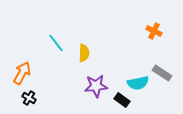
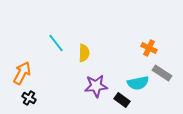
orange cross: moved 5 px left, 17 px down
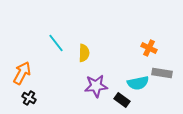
gray rectangle: rotated 24 degrees counterclockwise
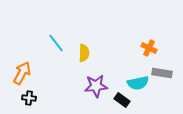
black cross: rotated 24 degrees counterclockwise
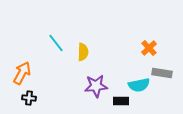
orange cross: rotated 21 degrees clockwise
yellow semicircle: moved 1 px left, 1 px up
cyan semicircle: moved 1 px right, 2 px down
black rectangle: moved 1 px left, 1 px down; rotated 35 degrees counterclockwise
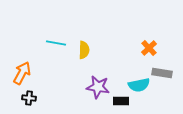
cyan line: rotated 42 degrees counterclockwise
yellow semicircle: moved 1 px right, 2 px up
purple star: moved 2 px right, 1 px down; rotated 15 degrees clockwise
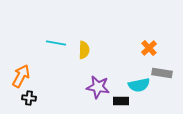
orange arrow: moved 1 px left, 3 px down
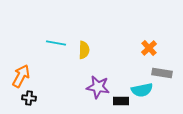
cyan semicircle: moved 3 px right, 5 px down
